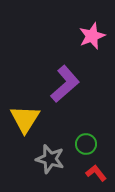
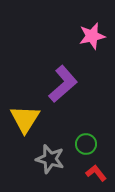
pink star: rotated 8 degrees clockwise
purple L-shape: moved 2 px left
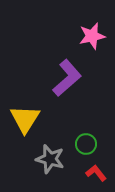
purple L-shape: moved 4 px right, 6 px up
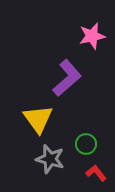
yellow triangle: moved 13 px right; rotated 8 degrees counterclockwise
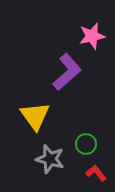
purple L-shape: moved 6 px up
yellow triangle: moved 3 px left, 3 px up
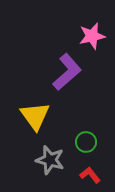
green circle: moved 2 px up
gray star: moved 1 px down
red L-shape: moved 6 px left, 2 px down
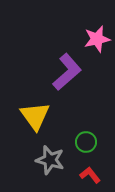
pink star: moved 5 px right, 3 px down
